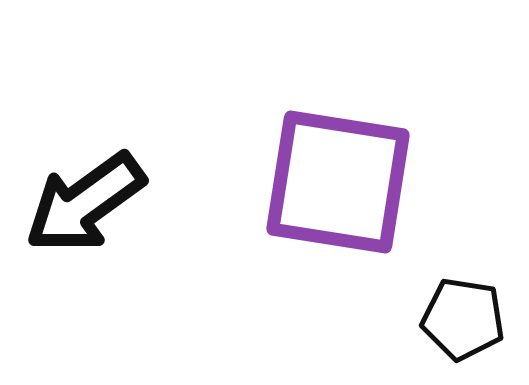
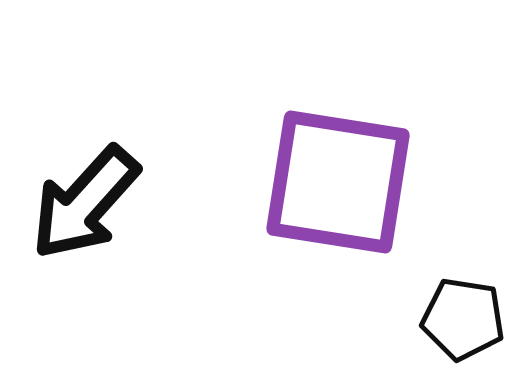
black arrow: rotated 12 degrees counterclockwise
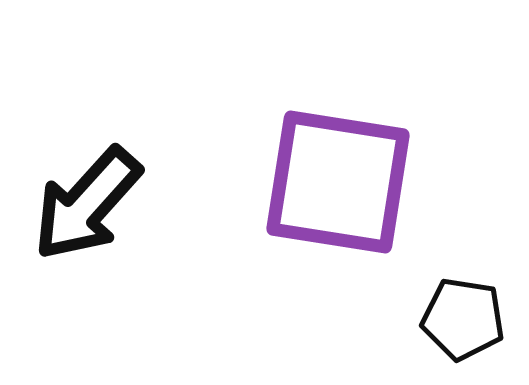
black arrow: moved 2 px right, 1 px down
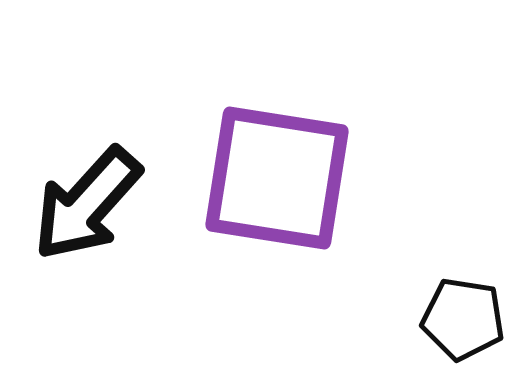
purple square: moved 61 px left, 4 px up
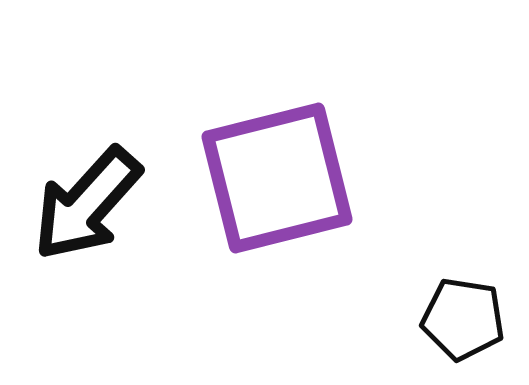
purple square: rotated 23 degrees counterclockwise
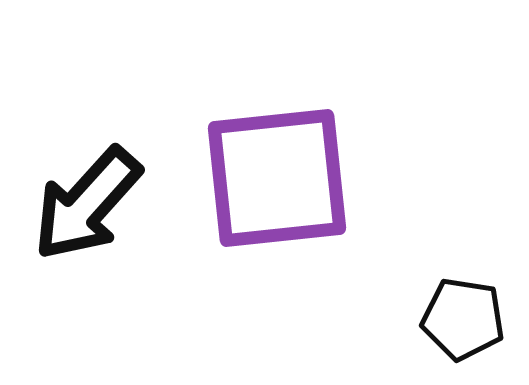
purple square: rotated 8 degrees clockwise
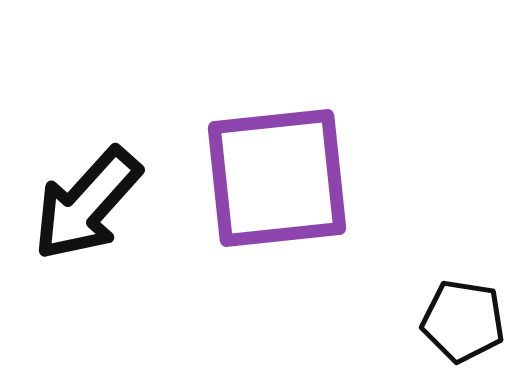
black pentagon: moved 2 px down
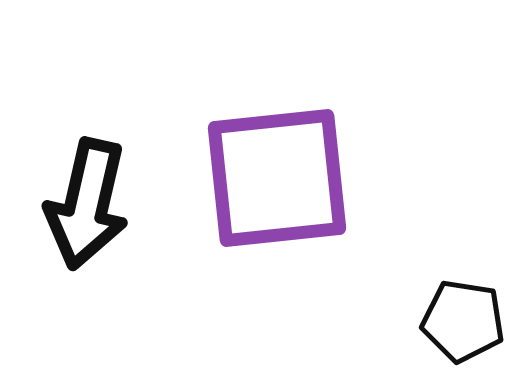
black arrow: rotated 29 degrees counterclockwise
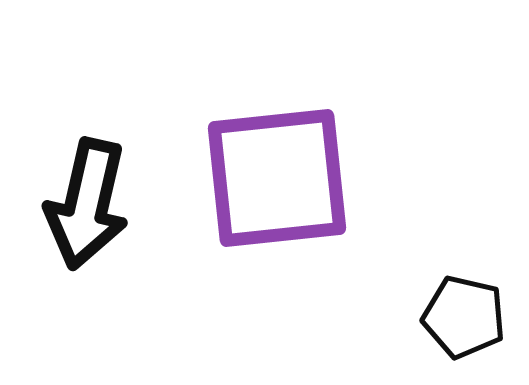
black pentagon: moved 1 px right, 4 px up; rotated 4 degrees clockwise
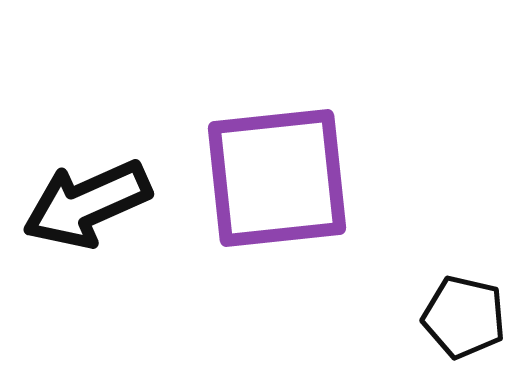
black arrow: rotated 53 degrees clockwise
